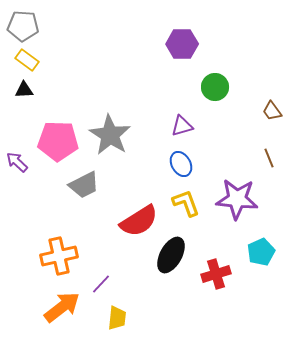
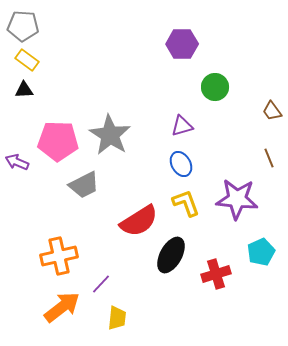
purple arrow: rotated 20 degrees counterclockwise
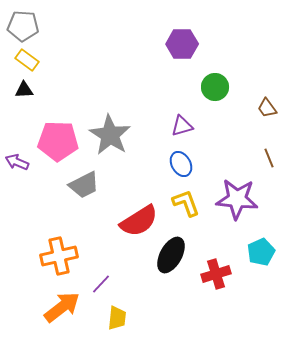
brown trapezoid: moved 5 px left, 3 px up
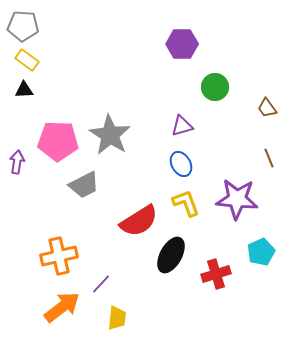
purple arrow: rotated 75 degrees clockwise
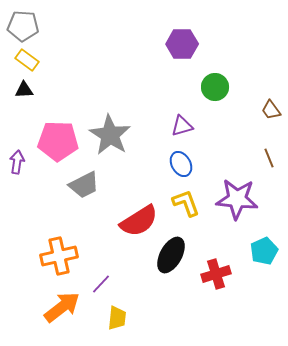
brown trapezoid: moved 4 px right, 2 px down
cyan pentagon: moved 3 px right, 1 px up
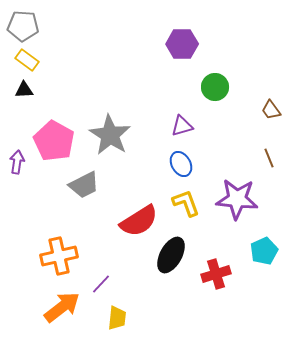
pink pentagon: moved 4 px left; rotated 27 degrees clockwise
